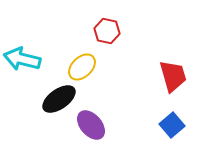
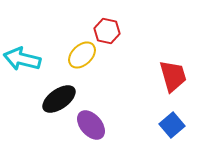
yellow ellipse: moved 12 px up
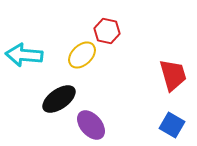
cyan arrow: moved 2 px right, 4 px up; rotated 9 degrees counterclockwise
red trapezoid: moved 1 px up
blue square: rotated 20 degrees counterclockwise
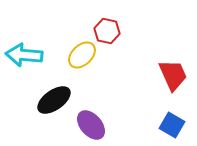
red trapezoid: rotated 8 degrees counterclockwise
black ellipse: moved 5 px left, 1 px down
